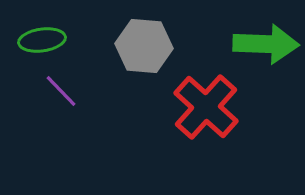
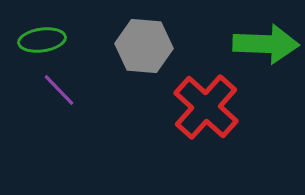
purple line: moved 2 px left, 1 px up
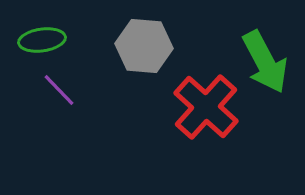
green arrow: moved 1 px left, 18 px down; rotated 60 degrees clockwise
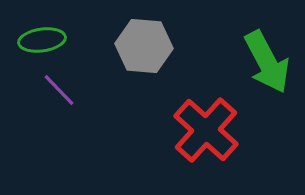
green arrow: moved 2 px right
red cross: moved 23 px down
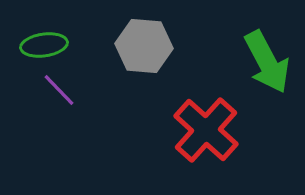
green ellipse: moved 2 px right, 5 px down
